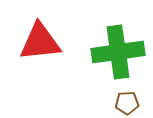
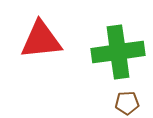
red triangle: moved 1 px right, 2 px up
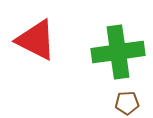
red triangle: moved 5 px left; rotated 33 degrees clockwise
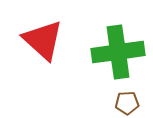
red triangle: moved 7 px right; rotated 15 degrees clockwise
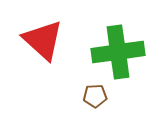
brown pentagon: moved 32 px left, 7 px up
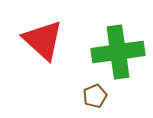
brown pentagon: rotated 20 degrees counterclockwise
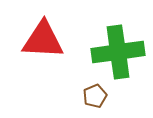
red triangle: rotated 39 degrees counterclockwise
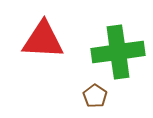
brown pentagon: rotated 15 degrees counterclockwise
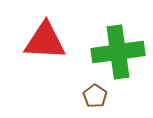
red triangle: moved 2 px right, 1 px down
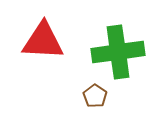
red triangle: moved 2 px left
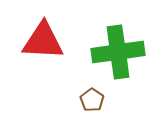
brown pentagon: moved 3 px left, 4 px down
